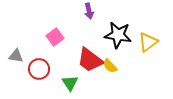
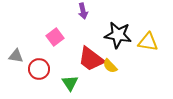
purple arrow: moved 6 px left
yellow triangle: rotated 45 degrees clockwise
red trapezoid: moved 1 px right, 1 px up
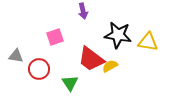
pink square: rotated 18 degrees clockwise
yellow semicircle: rotated 105 degrees clockwise
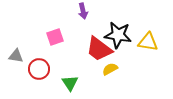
red trapezoid: moved 8 px right, 10 px up
yellow semicircle: moved 3 px down
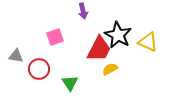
black star: rotated 20 degrees clockwise
yellow triangle: rotated 15 degrees clockwise
red trapezoid: rotated 100 degrees counterclockwise
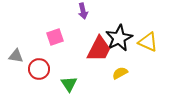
black star: moved 1 px right, 3 px down; rotated 16 degrees clockwise
yellow semicircle: moved 10 px right, 4 px down
green triangle: moved 1 px left, 1 px down
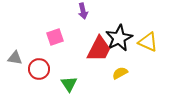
gray triangle: moved 1 px left, 2 px down
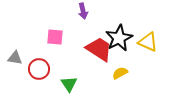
pink square: rotated 24 degrees clockwise
red trapezoid: rotated 84 degrees counterclockwise
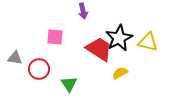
yellow triangle: rotated 10 degrees counterclockwise
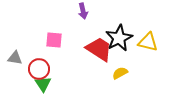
pink square: moved 1 px left, 3 px down
green triangle: moved 26 px left
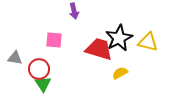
purple arrow: moved 9 px left
red trapezoid: rotated 16 degrees counterclockwise
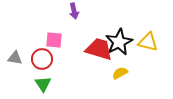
black star: moved 4 px down
red circle: moved 3 px right, 10 px up
